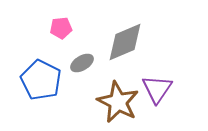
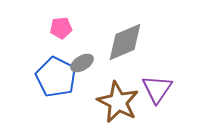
blue pentagon: moved 15 px right, 3 px up
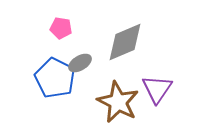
pink pentagon: rotated 15 degrees clockwise
gray ellipse: moved 2 px left
blue pentagon: moved 1 px left, 1 px down
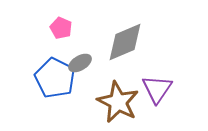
pink pentagon: rotated 15 degrees clockwise
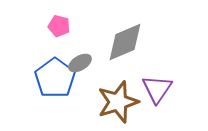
pink pentagon: moved 2 px left, 2 px up; rotated 10 degrees counterclockwise
blue pentagon: rotated 9 degrees clockwise
brown star: rotated 27 degrees clockwise
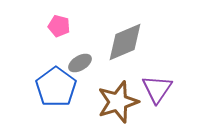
blue pentagon: moved 1 px right, 9 px down
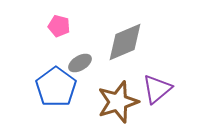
purple triangle: rotated 16 degrees clockwise
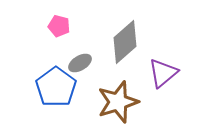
gray diamond: rotated 18 degrees counterclockwise
purple triangle: moved 6 px right, 16 px up
